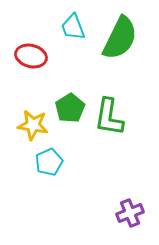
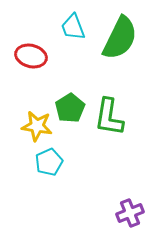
yellow star: moved 4 px right, 1 px down
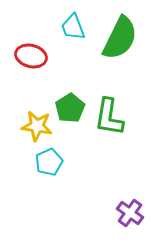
purple cross: rotated 32 degrees counterclockwise
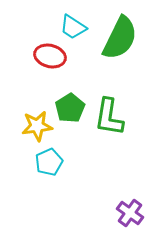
cyan trapezoid: rotated 36 degrees counterclockwise
red ellipse: moved 19 px right
yellow star: rotated 16 degrees counterclockwise
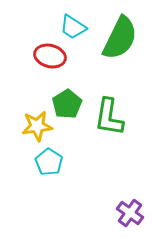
green pentagon: moved 3 px left, 4 px up
cyan pentagon: rotated 16 degrees counterclockwise
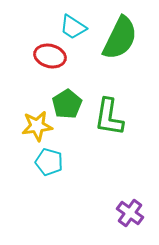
cyan pentagon: rotated 16 degrees counterclockwise
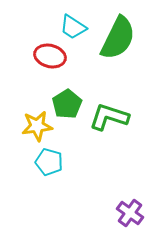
green semicircle: moved 2 px left
green L-shape: rotated 99 degrees clockwise
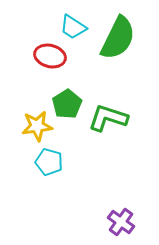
green L-shape: moved 1 px left, 1 px down
purple cross: moved 9 px left, 9 px down
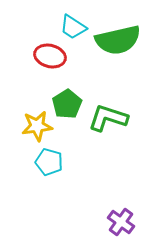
green semicircle: moved 2 px down; rotated 51 degrees clockwise
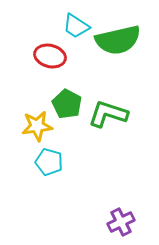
cyan trapezoid: moved 3 px right, 1 px up
green pentagon: rotated 12 degrees counterclockwise
green L-shape: moved 4 px up
purple cross: rotated 28 degrees clockwise
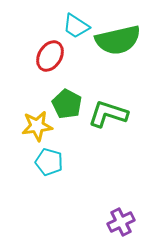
red ellipse: rotated 72 degrees counterclockwise
